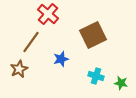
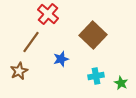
brown square: rotated 20 degrees counterclockwise
brown star: moved 2 px down
cyan cross: rotated 28 degrees counterclockwise
green star: rotated 16 degrees clockwise
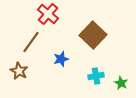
brown star: rotated 18 degrees counterclockwise
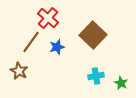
red cross: moved 4 px down
blue star: moved 4 px left, 12 px up
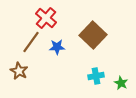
red cross: moved 2 px left
blue star: rotated 14 degrees clockwise
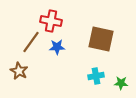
red cross: moved 5 px right, 3 px down; rotated 30 degrees counterclockwise
brown square: moved 8 px right, 4 px down; rotated 32 degrees counterclockwise
green star: rotated 24 degrees counterclockwise
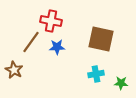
brown star: moved 5 px left, 1 px up
cyan cross: moved 2 px up
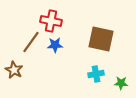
blue star: moved 2 px left, 2 px up
